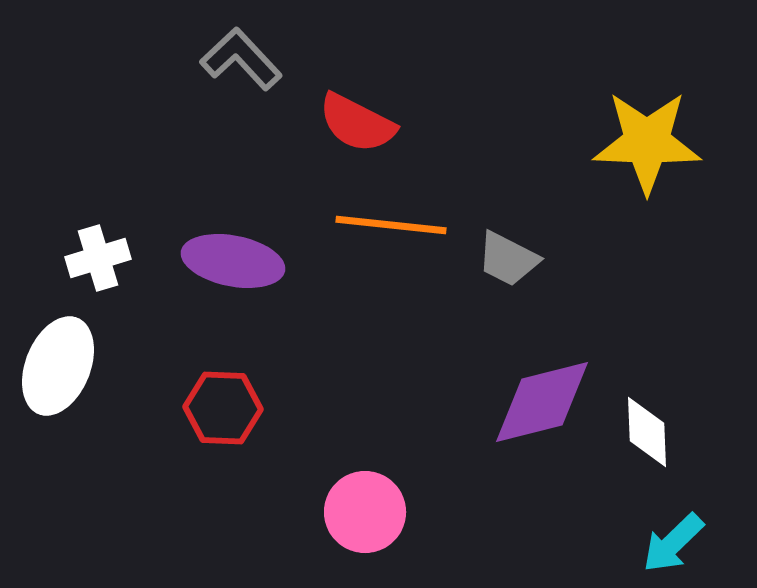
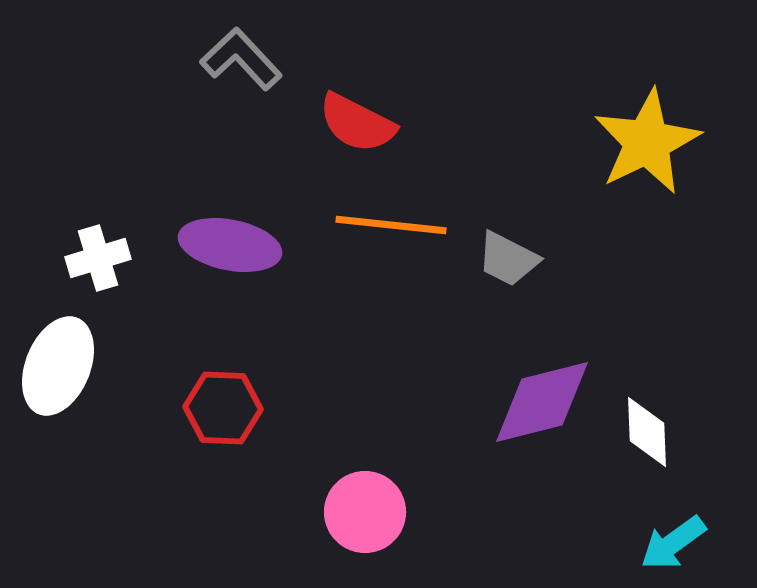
yellow star: rotated 28 degrees counterclockwise
purple ellipse: moved 3 px left, 16 px up
cyan arrow: rotated 8 degrees clockwise
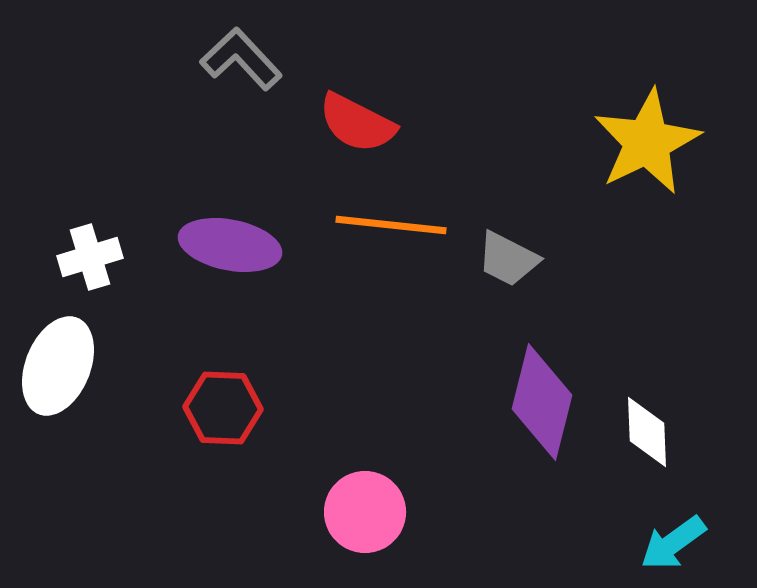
white cross: moved 8 px left, 1 px up
purple diamond: rotated 62 degrees counterclockwise
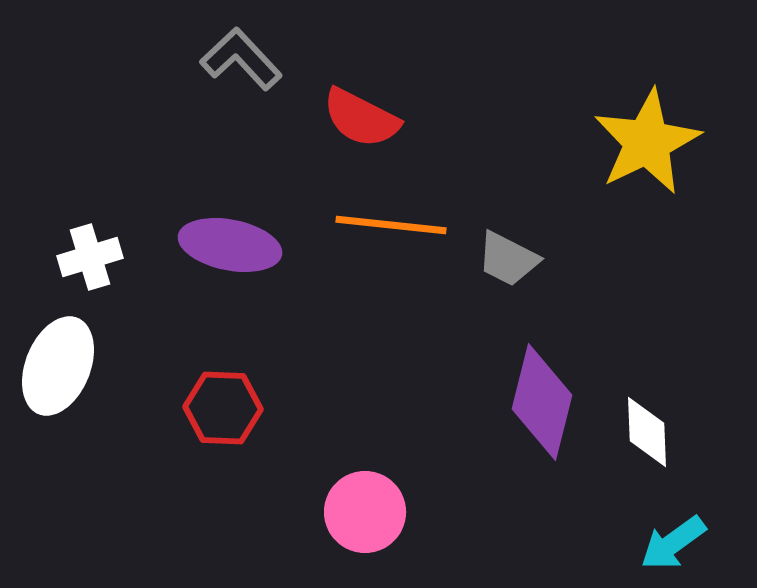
red semicircle: moved 4 px right, 5 px up
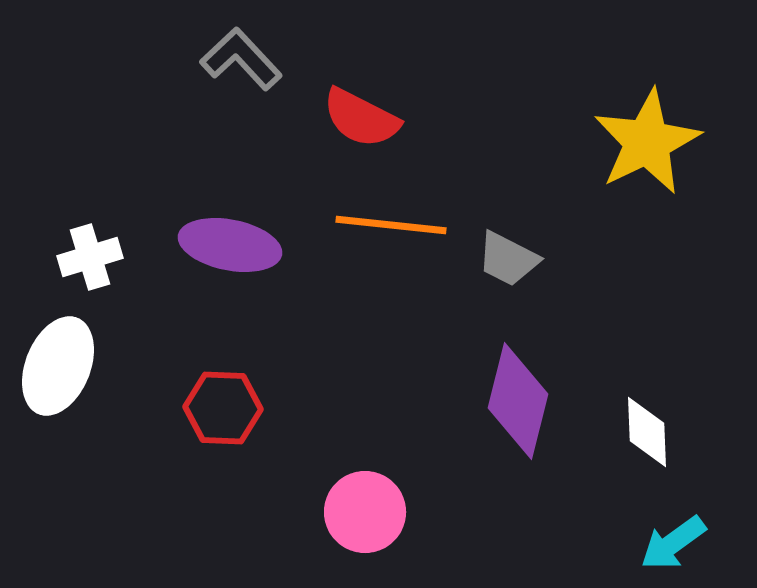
purple diamond: moved 24 px left, 1 px up
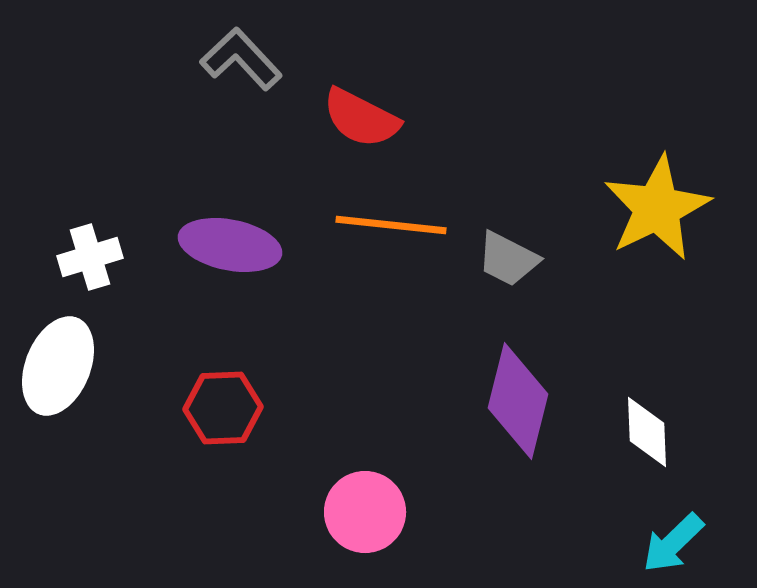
yellow star: moved 10 px right, 66 px down
red hexagon: rotated 4 degrees counterclockwise
cyan arrow: rotated 8 degrees counterclockwise
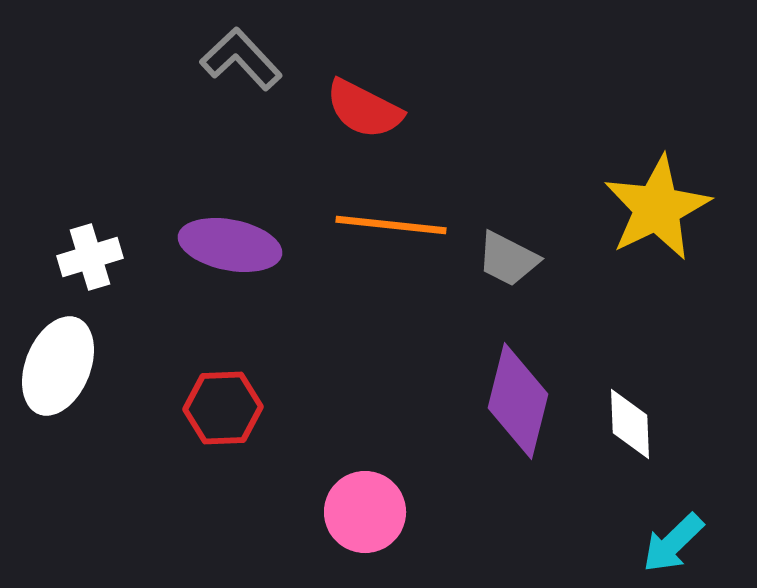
red semicircle: moved 3 px right, 9 px up
white diamond: moved 17 px left, 8 px up
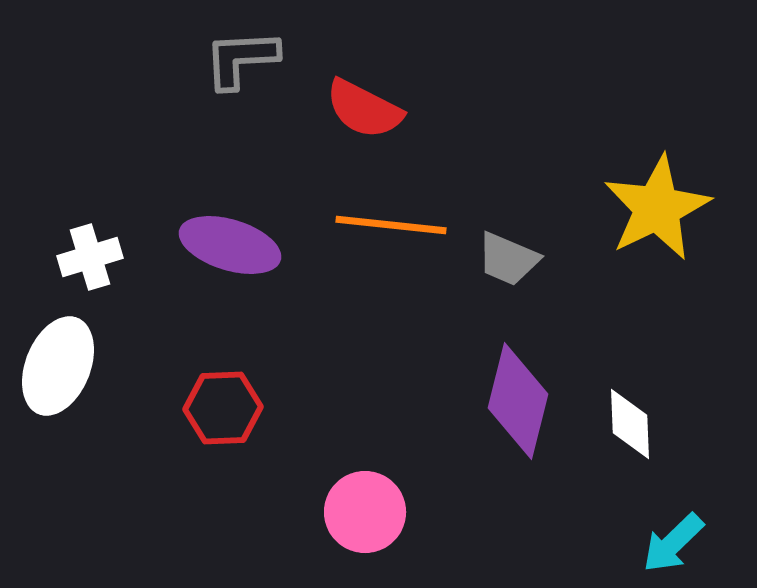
gray L-shape: rotated 50 degrees counterclockwise
purple ellipse: rotated 6 degrees clockwise
gray trapezoid: rotated 4 degrees counterclockwise
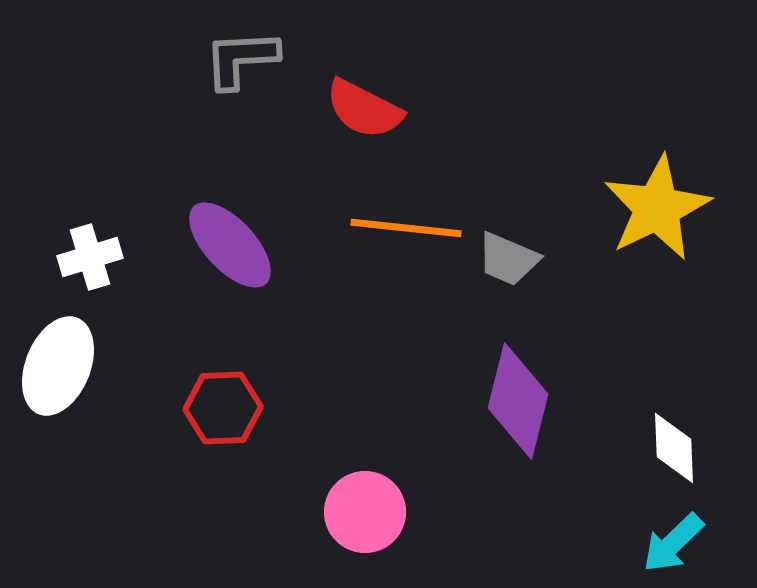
orange line: moved 15 px right, 3 px down
purple ellipse: rotated 30 degrees clockwise
white diamond: moved 44 px right, 24 px down
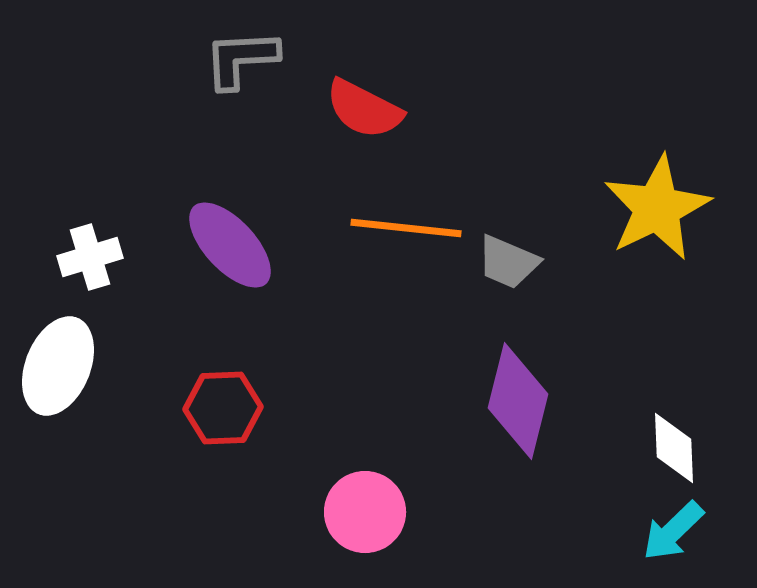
gray trapezoid: moved 3 px down
cyan arrow: moved 12 px up
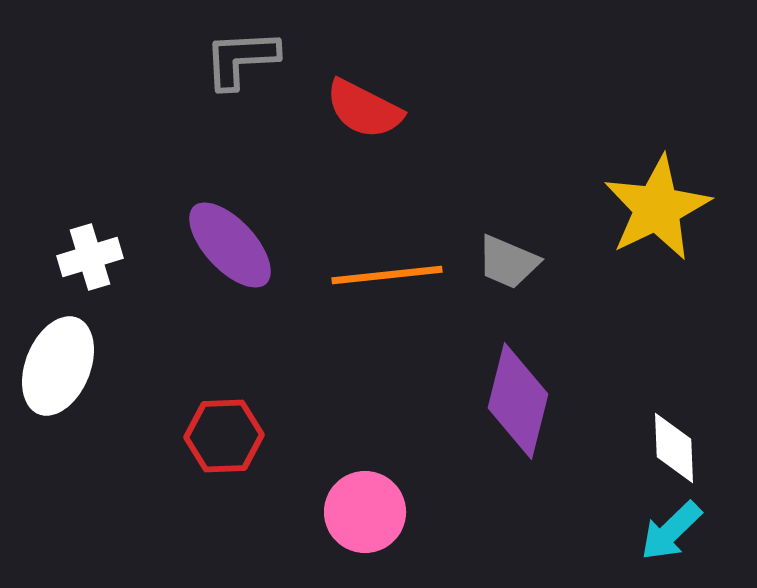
orange line: moved 19 px left, 47 px down; rotated 12 degrees counterclockwise
red hexagon: moved 1 px right, 28 px down
cyan arrow: moved 2 px left
